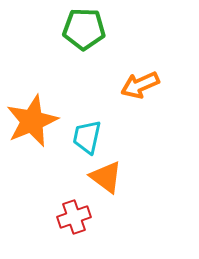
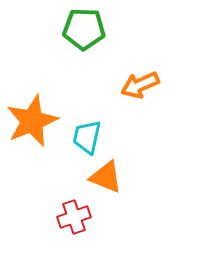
orange triangle: rotated 15 degrees counterclockwise
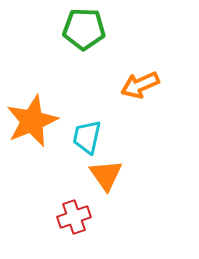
orange triangle: moved 2 px up; rotated 33 degrees clockwise
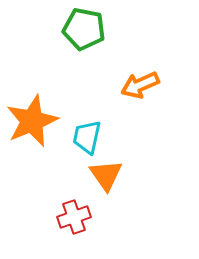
green pentagon: rotated 9 degrees clockwise
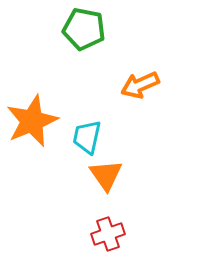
red cross: moved 34 px right, 17 px down
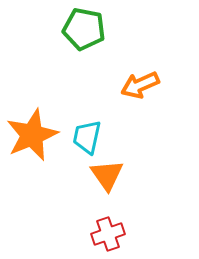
orange star: moved 14 px down
orange triangle: moved 1 px right
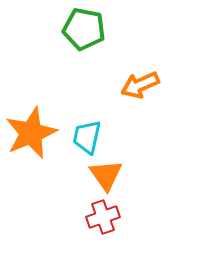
orange star: moved 1 px left, 2 px up
orange triangle: moved 1 px left
red cross: moved 5 px left, 17 px up
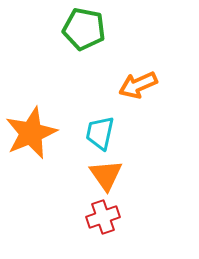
orange arrow: moved 2 px left
cyan trapezoid: moved 13 px right, 4 px up
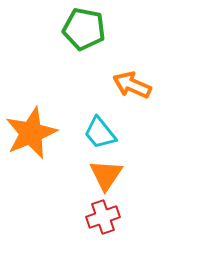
orange arrow: moved 6 px left; rotated 48 degrees clockwise
cyan trapezoid: rotated 51 degrees counterclockwise
orange triangle: rotated 9 degrees clockwise
